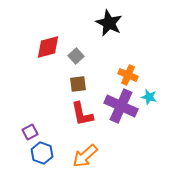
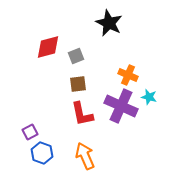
gray square: rotated 21 degrees clockwise
orange arrow: rotated 108 degrees clockwise
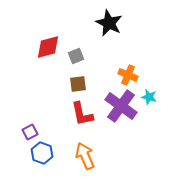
purple cross: rotated 12 degrees clockwise
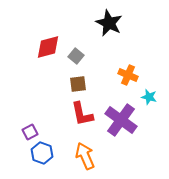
gray square: rotated 28 degrees counterclockwise
purple cross: moved 14 px down
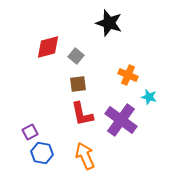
black star: rotated 8 degrees counterclockwise
blue hexagon: rotated 10 degrees counterclockwise
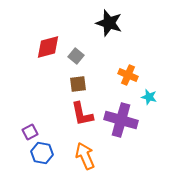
purple cross: rotated 20 degrees counterclockwise
